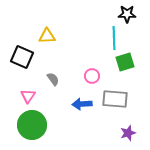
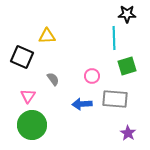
green square: moved 2 px right, 4 px down
purple star: rotated 21 degrees counterclockwise
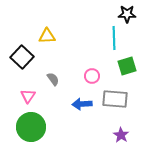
black square: rotated 20 degrees clockwise
green circle: moved 1 px left, 2 px down
purple star: moved 7 px left, 2 px down
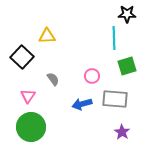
blue arrow: rotated 12 degrees counterclockwise
purple star: moved 1 px right, 3 px up
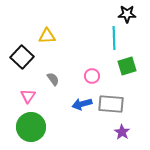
gray rectangle: moved 4 px left, 5 px down
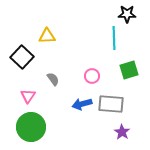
green square: moved 2 px right, 4 px down
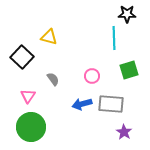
yellow triangle: moved 2 px right, 1 px down; rotated 18 degrees clockwise
purple star: moved 2 px right
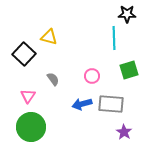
black square: moved 2 px right, 3 px up
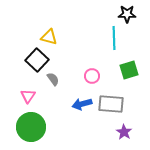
black square: moved 13 px right, 6 px down
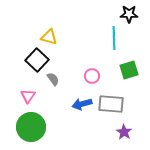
black star: moved 2 px right
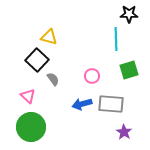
cyan line: moved 2 px right, 1 px down
pink triangle: rotated 21 degrees counterclockwise
